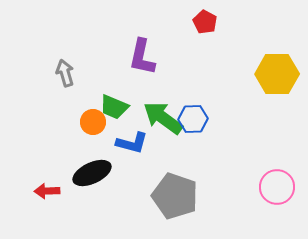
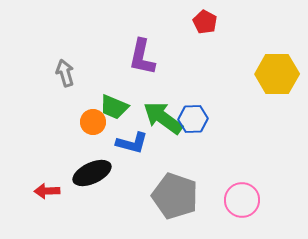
pink circle: moved 35 px left, 13 px down
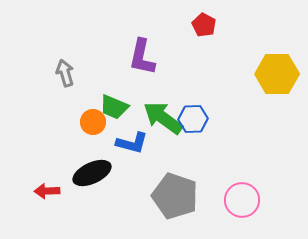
red pentagon: moved 1 px left, 3 px down
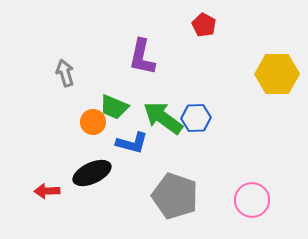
blue hexagon: moved 3 px right, 1 px up
pink circle: moved 10 px right
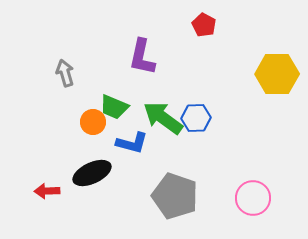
pink circle: moved 1 px right, 2 px up
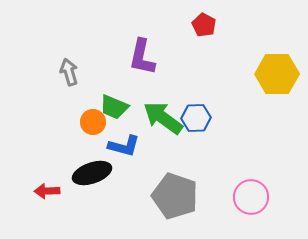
gray arrow: moved 4 px right, 1 px up
blue L-shape: moved 8 px left, 3 px down
black ellipse: rotated 6 degrees clockwise
pink circle: moved 2 px left, 1 px up
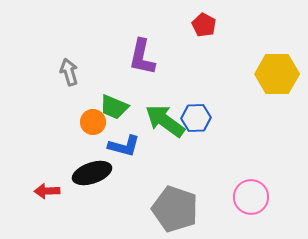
green arrow: moved 2 px right, 3 px down
gray pentagon: moved 13 px down
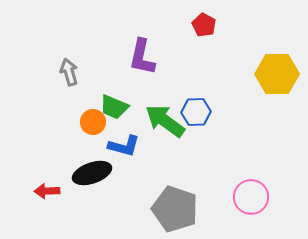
blue hexagon: moved 6 px up
